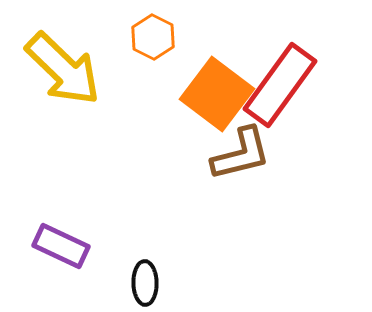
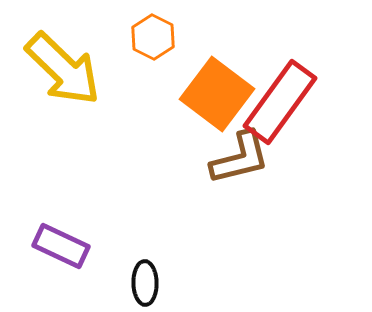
red rectangle: moved 17 px down
brown L-shape: moved 1 px left, 4 px down
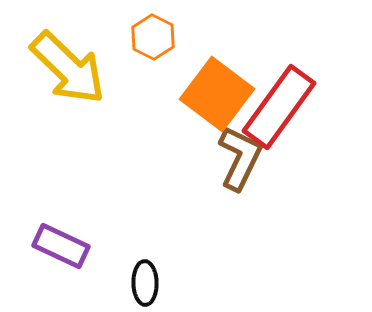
yellow arrow: moved 5 px right, 1 px up
red rectangle: moved 1 px left, 5 px down
brown L-shape: rotated 50 degrees counterclockwise
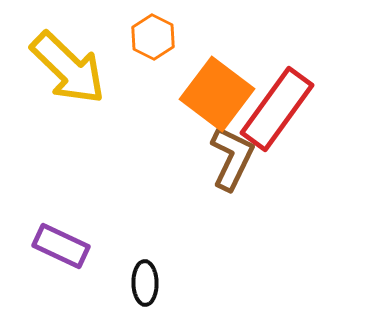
red rectangle: moved 2 px left, 2 px down
brown L-shape: moved 8 px left
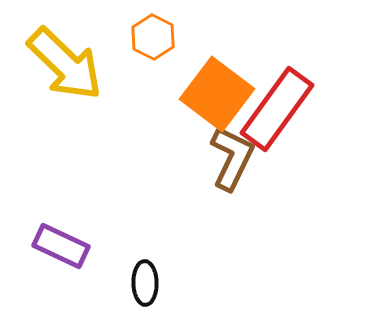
yellow arrow: moved 3 px left, 4 px up
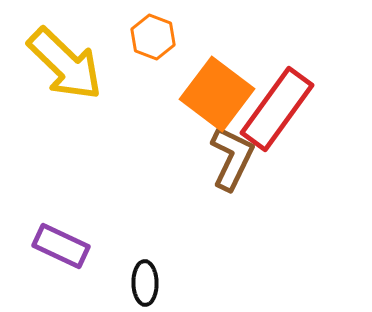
orange hexagon: rotated 6 degrees counterclockwise
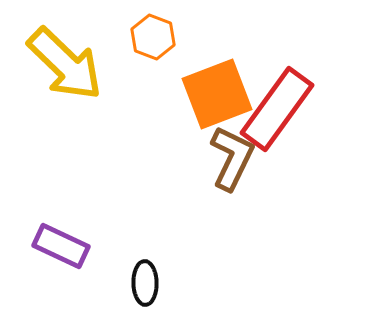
orange square: rotated 32 degrees clockwise
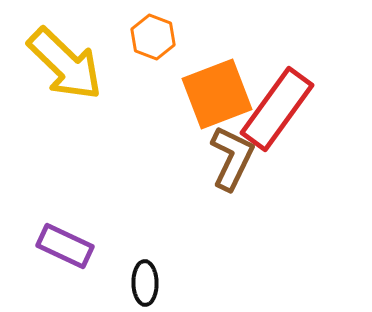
purple rectangle: moved 4 px right
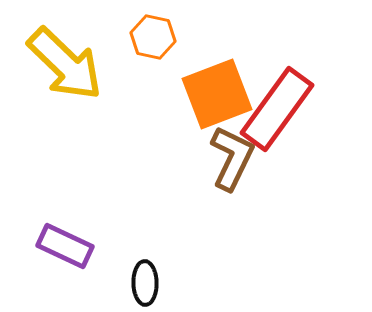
orange hexagon: rotated 9 degrees counterclockwise
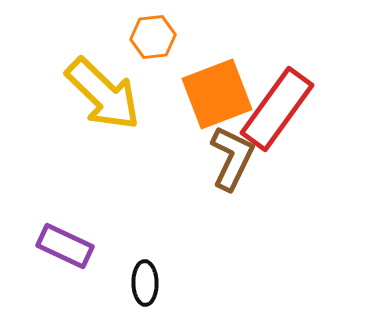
orange hexagon: rotated 18 degrees counterclockwise
yellow arrow: moved 38 px right, 30 px down
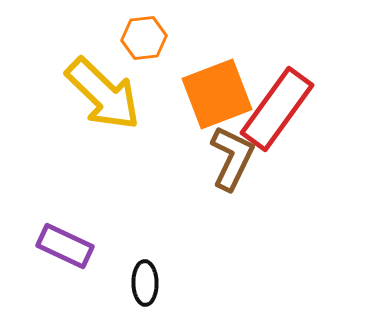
orange hexagon: moved 9 px left, 1 px down
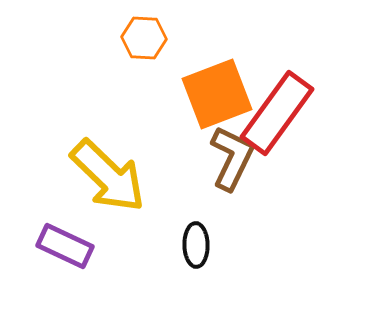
orange hexagon: rotated 9 degrees clockwise
yellow arrow: moved 5 px right, 82 px down
red rectangle: moved 4 px down
black ellipse: moved 51 px right, 38 px up
